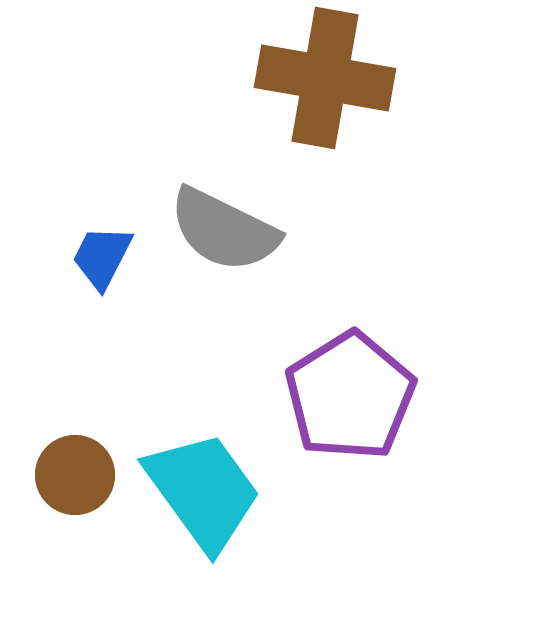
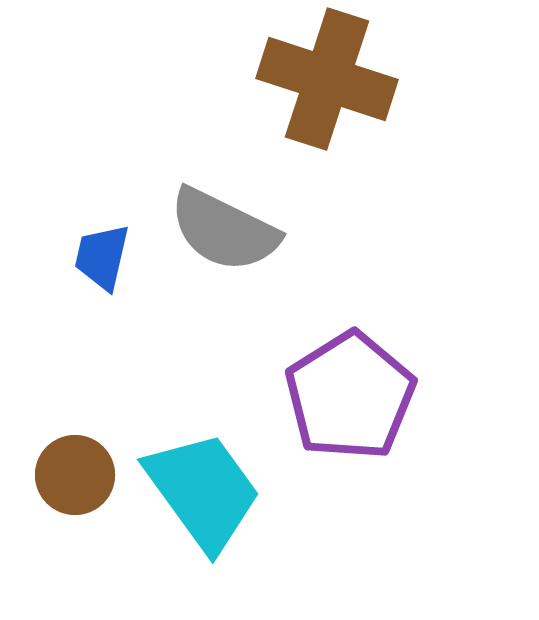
brown cross: moved 2 px right, 1 px down; rotated 8 degrees clockwise
blue trapezoid: rotated 14 degrees counterclockwise
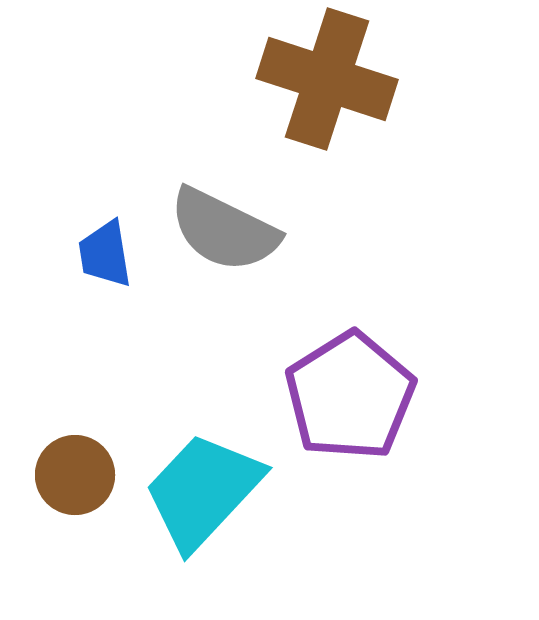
blue trapezoid: moved 3 px right, 3 px up; rotated 22 degrees counterclockwise
cyan trapezoid: rotated 101 degrees counterclockwise
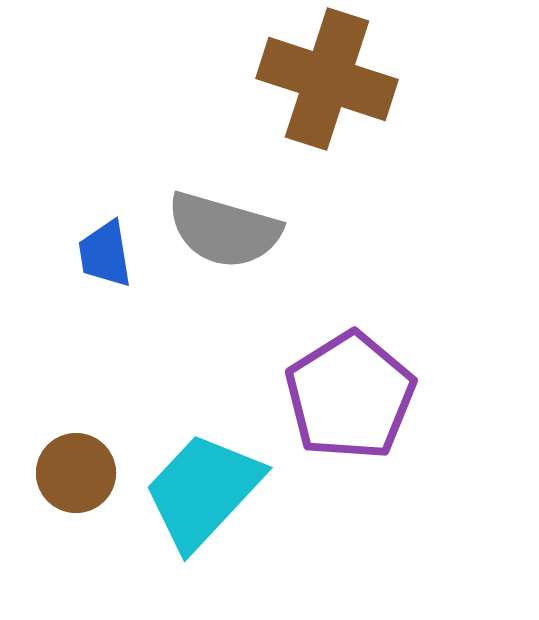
gray semicircle: rotated 10 degrees counterclockwise
brown circle: moved 1 px right, 2 px up
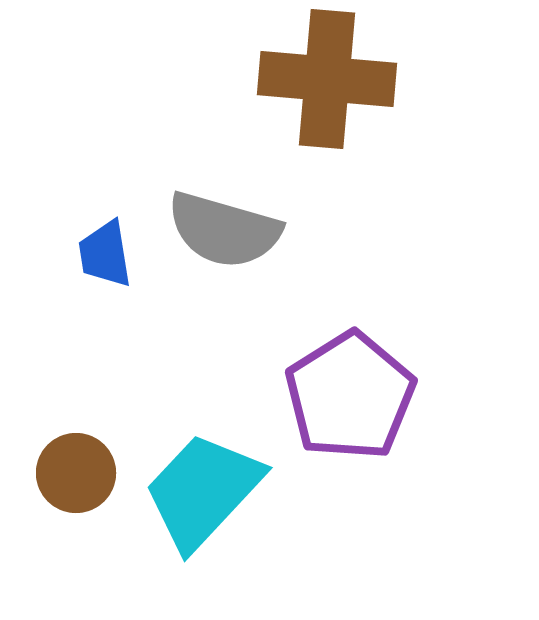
brown cross: rotated 13 degrees counterclockwise
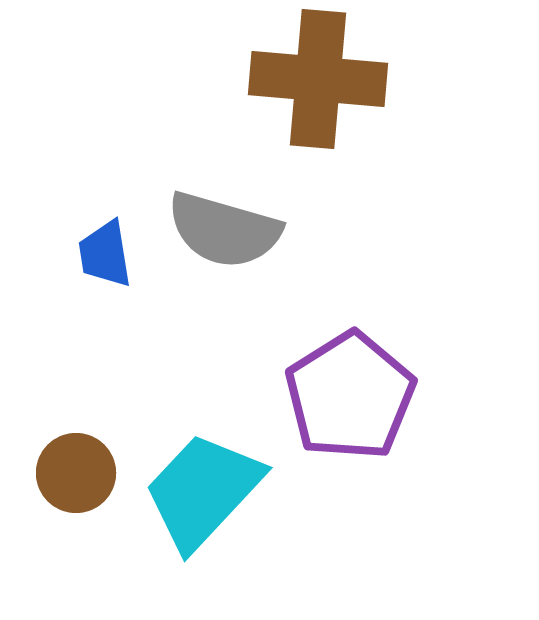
brown cross: moved 9 px left
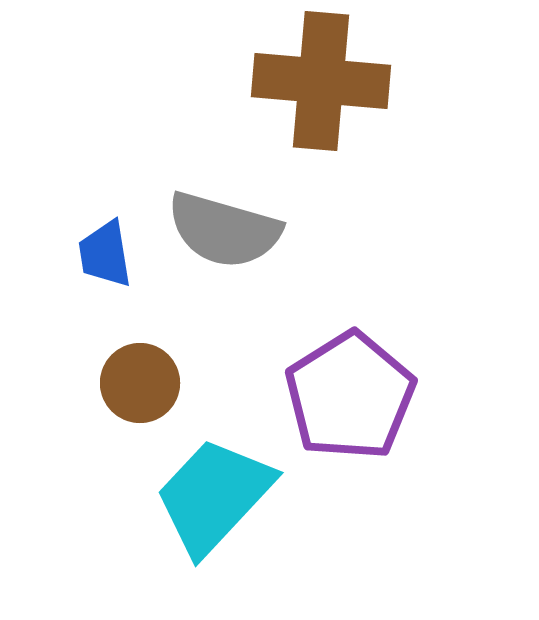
brown cross: moved 3 px right, 2 px down
brown circle: moved 64 px right, 90 px up
cyan trapezoid: moved 11 px right, 5 px down
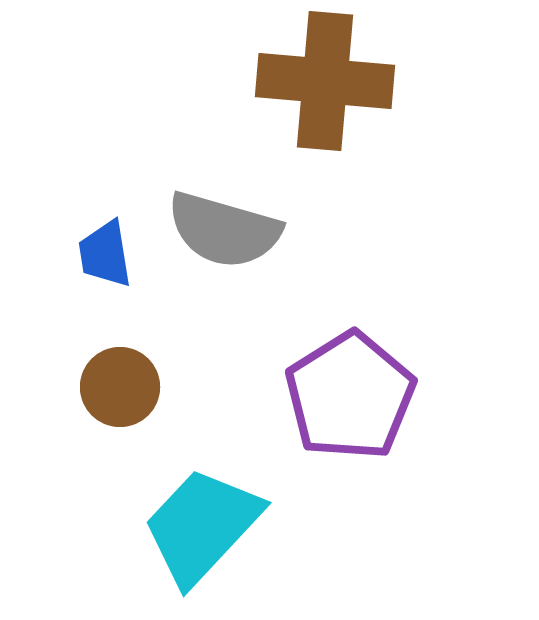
brown cross: moved 4 px right
brown circle: moved 20 px left, 4 px down
cyan trapezoid: moved 12 px left, 30 px down
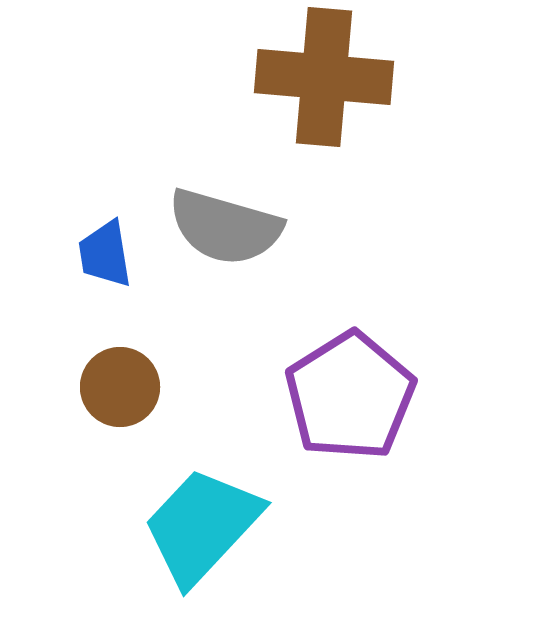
brown cross: moved 1 px left, 4 px up
gray semicircle: moved 1 px right, 3 px up
